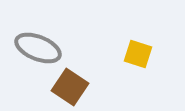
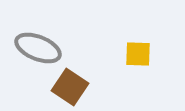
yellow square: rotated 16 degrees counterclockwise
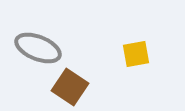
yellow square: moved 2 px left; rotated 12 degrees counterclockwise
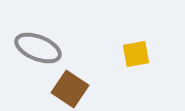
brown square: moved 2 px down
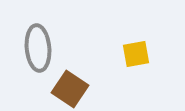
gray ellipse: rotated 63 degrees clockwise
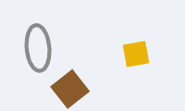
brown square: rotated 18 degrees clockwise
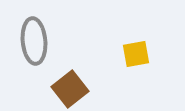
gray ellipse: moved 4 px left, 7 px up
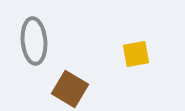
brown square: rotated 21 degrees counterclockwise
